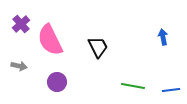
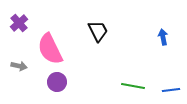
purple cross: moved 2 px left, 1 px up
pink semicircle: moved 9 px down
black trapezoid: moved 16 px up
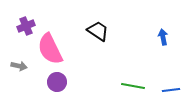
purple cross: moved 7 px right, 3 px down; rotated 18 degrees clockwise
black trapezoid: rotated 30 degrees counterclockwise
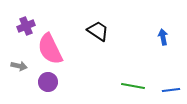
purple circle: moved 9 px left
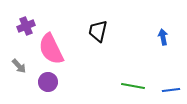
black trapezoid: rotated 110 degrees counterclockwise
pink semicircle: moved 1 px right
gray arrow: rotated 35 degrees clockwise
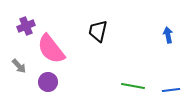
blue arrow: moved 5 px right, 2 px up
pink semicircle: rotated 12 degrees counterclockwise
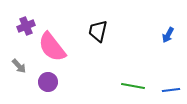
blue arrow: rotated 140 degrees counterclockwise
pink semicircle: moved 1 px right, 2 px up
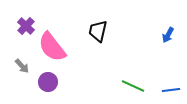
purple cross: rotated 24 degrees counterclockwise
gray arrow: moved 3 px right
green line: rotated 15 degrees clockwise
